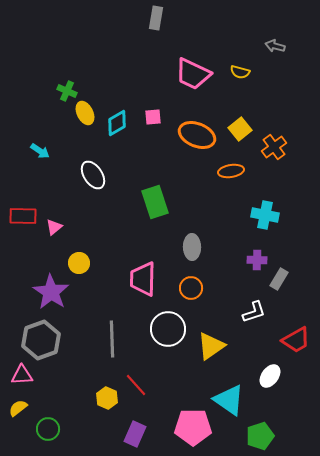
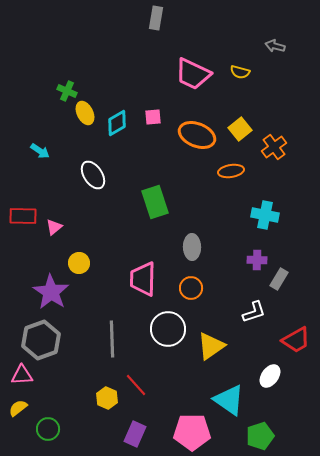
pink pentagon at (193, 427): moved 1 px left, 5 px down
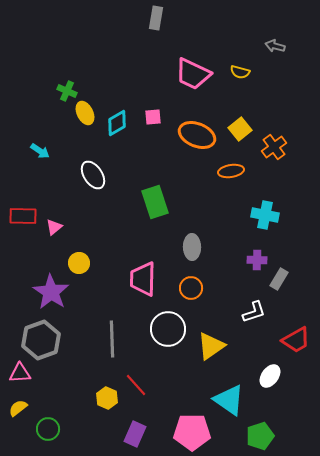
pink triangle at (22, 375): moved 2 px left, 2 px up
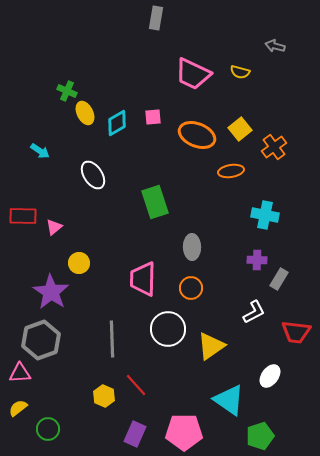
white L-shape at (254, 312): rotated 10 degrees counterclockwise
red trapezoid at (296, 340): moved 8 px up; rotated 36 degrees clockwise
yellow hexagon at (107, 398): moved 3 px left, 2 px up
pink pentagon at (192, 432): moved 8 px left
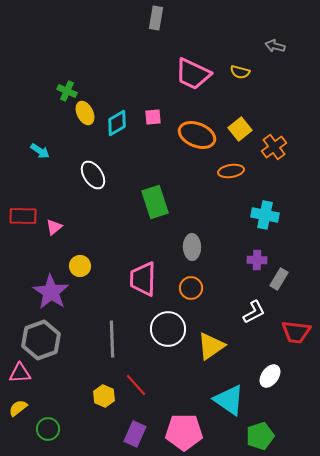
yellow circle at (79, 263): moved 1 px right, 3 px down
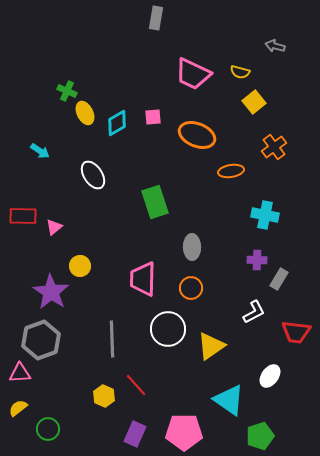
yellow square at (240, 129): moved 14 px right, 27 px up
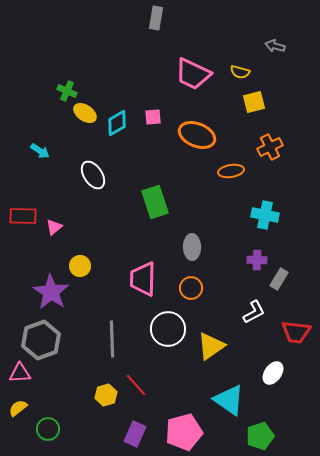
yellow square at (254, 102): rotated 25 degrees clockwise
yellow ellipse at (85, 113): rotated 30 degrees counterclockwise
orange cross at (274, 147): moved 4 px left; rotated 10 degrees clockwise
white ellipse at (270, 376): moved 3 px right, 3 px up
yellow hexagon at (104, 396): moved 2 px right, 1 px up; rotated 20 degrees clockwise
pink pentagon at (184, 432): rotated 15 degrees counterclockwise
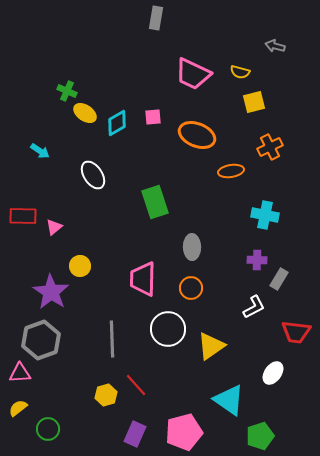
white L-shape at (254, 312): moved 5 px up
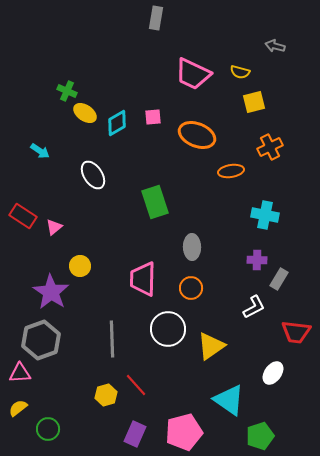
red rectangle at (23, 216): rotated 32 degrees clockwise
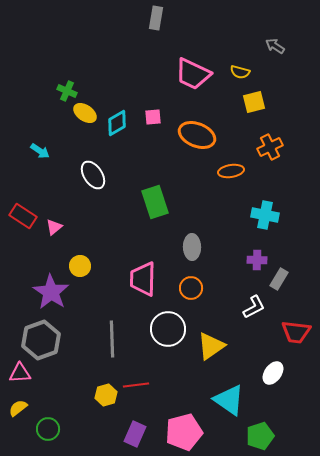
gray arrow at (275, 46): rotated 18 degrees clockwise
red line at (136, 385): rotated 55 degrees counterclockwise
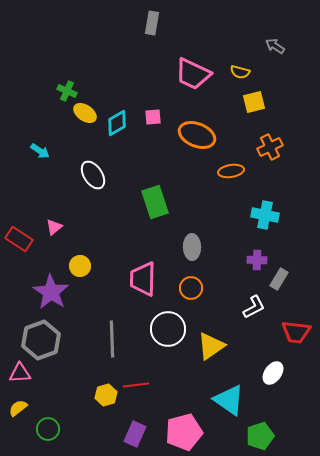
gray rectangle at (156, 18): moved 4 px left, 5 px down
red rectangle at (23, 216): moved 4 px left, 23 px down
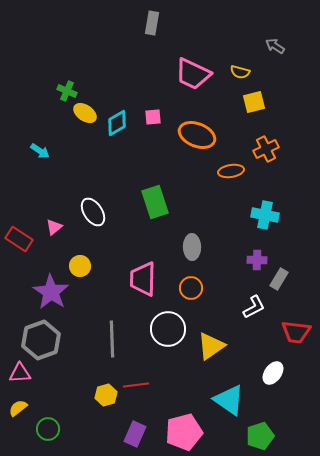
orange cross at (270, 147): moved 4 px left, 2 px down
white ellipse at (93, 175): moved 37 px down
